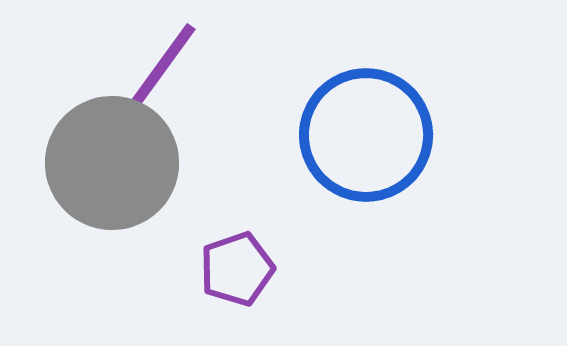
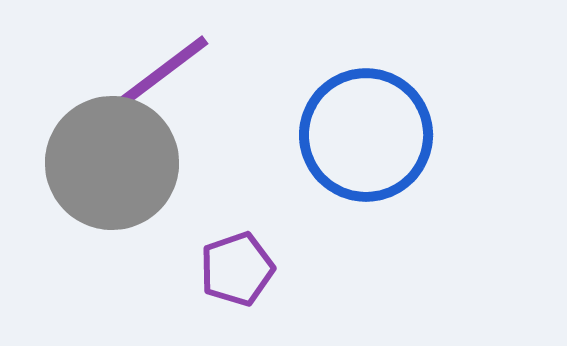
purple line: rotated 17 degrees clockwise
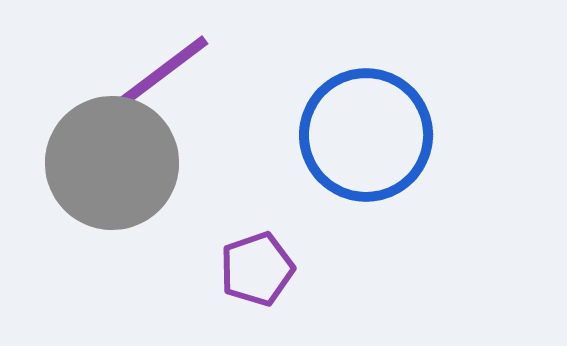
purple pentagon: moved 20 px right
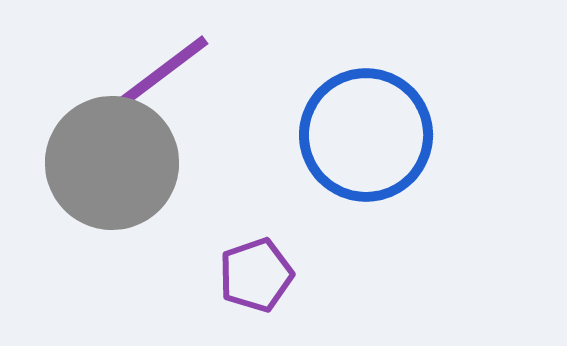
purple pentagon: moved 1 px left, 6 px down
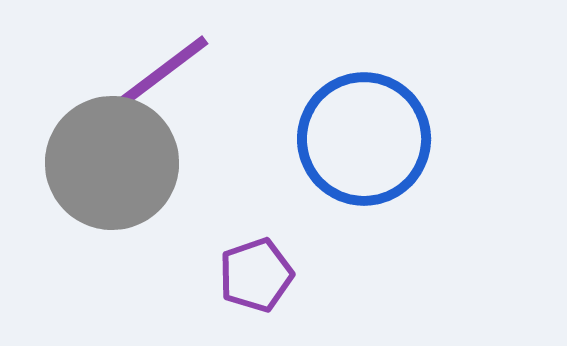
blue circle: moved 2 px left, 4 px down
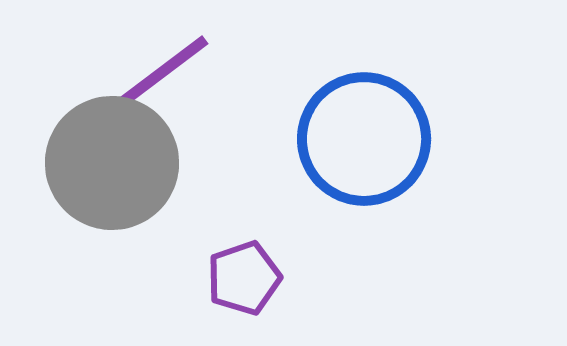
purple pentagon: moved 12 px left, 3 px down
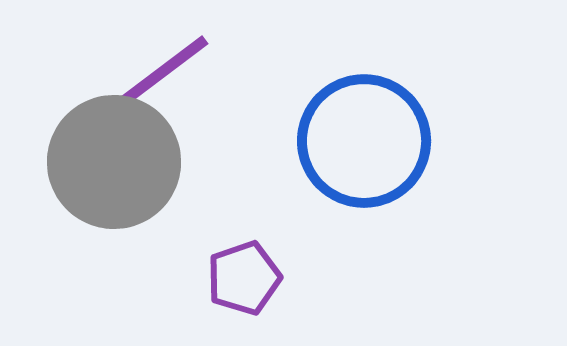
blue circle: moved 2 px down
gray circle: moved 2 px right, 1 px up
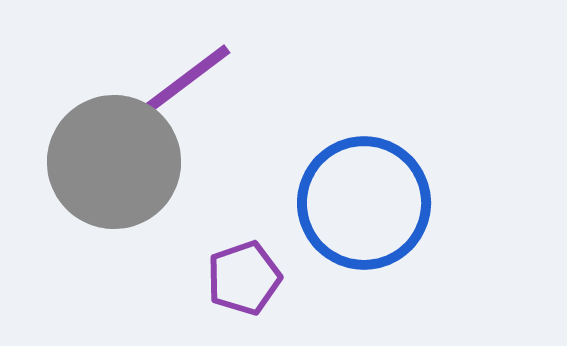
purple line: moved 22 px right, 9 px down
blue circle: moved 62 px down
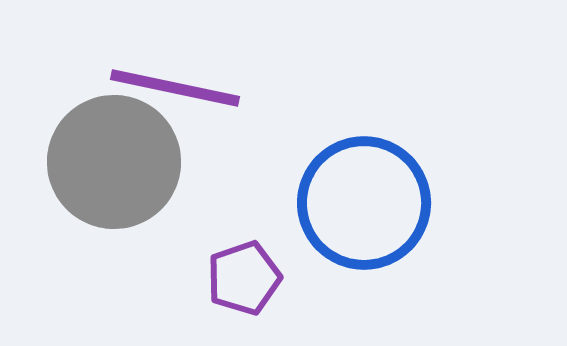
purple line: rotated 49 degrees clockwise
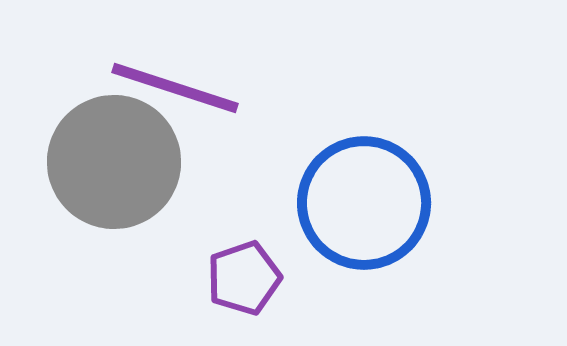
purple line: rotated 6 degrees clockwise
